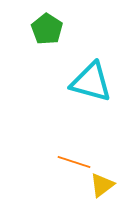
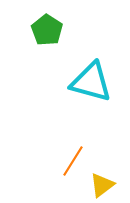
green pentagon: moved 1 px down
orange line: moved 1 px left, 1 px up; rotated 76 degrees counterclockwise
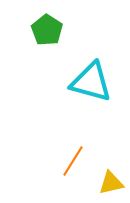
yellow triangle: moved 9 px right, 2 px up; rotated 24 degrees clockwise
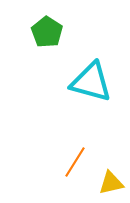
green pentagon: moved 2 px down
orange line: moved 2 px right, 1 px down
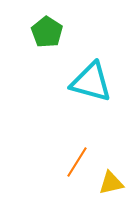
orange line: moved 2 px right
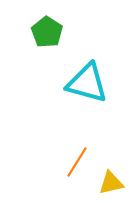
cyan triangle: moved 4 px left, 1 px down
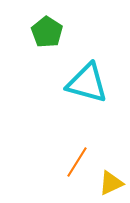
yellow triangle: rotated 12 degrees counterclockwise
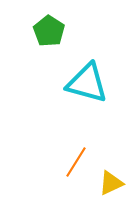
green pentagon: moved 2 px right, 1 px up
orange line: moved 1 px left
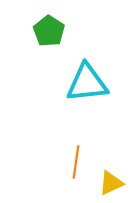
cyan triangle: rotated 21 degrees counterclockwise
orange line: rotated 24 degrees counterclockwise
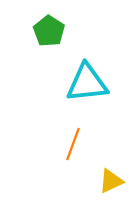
orange line: moved 3 px left, 18 px up; rotated 12 degrees clockwise
yellow triangle: moved 2 px up
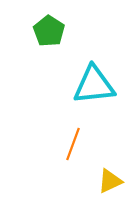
cyan triangle: moved 7 px right, 2 px down
yellow triangle: moved 1 px left
